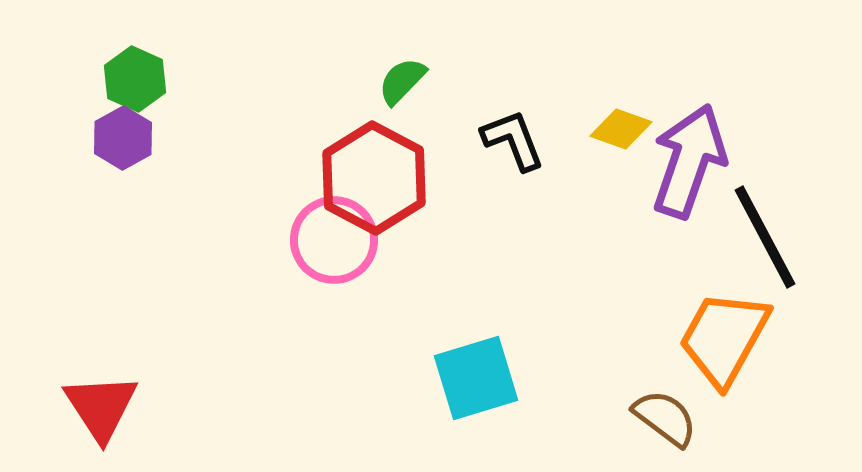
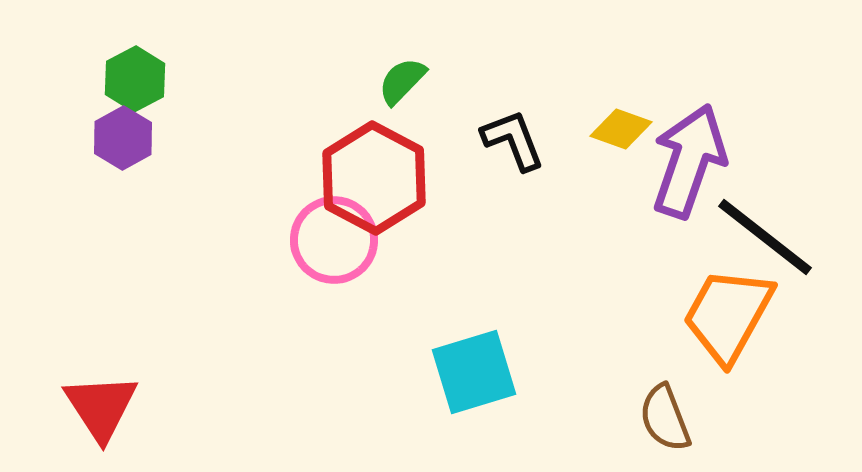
green hexagon: rotated 8 degrees clockwise
black line: rotated 24 degrees counterclockwise
orange trapezoid: moved 4 px right, 23 px up
cyan square: moved 2 px left, 6 px up
brown semicircle: rotated 148 degrees counterclockwise
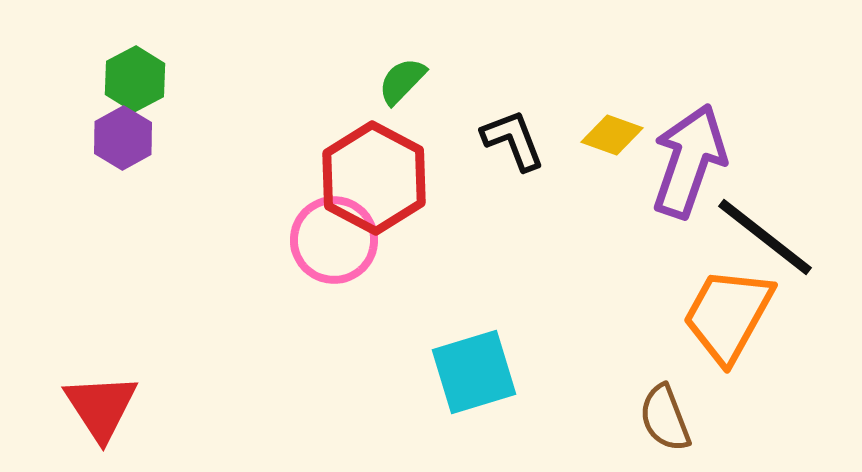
yellow diamond: moved 9 px left, 6 px down
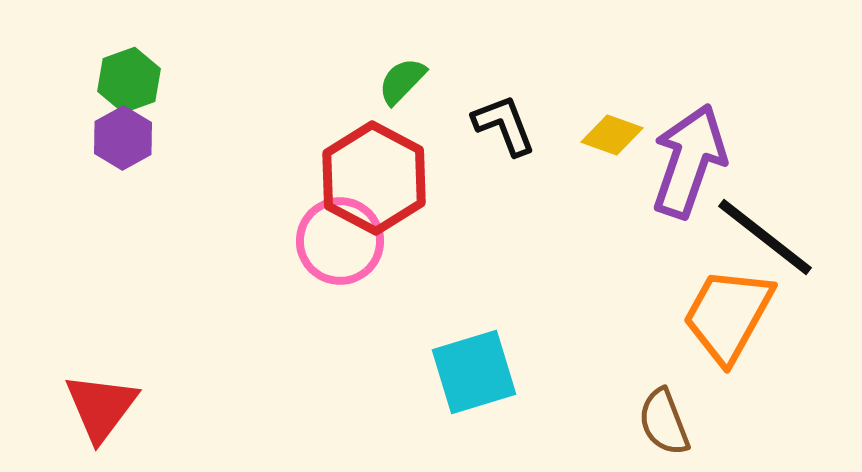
green hexagon: moved 6 px left, 1 px down; rotated 8 degrees clockwise
black L-shape: moved 9 px left, 15 px up
pink circle: moved 6 px right, 1 px down
red triangle: rotated 10 degrees clockwise
brown semicircle: moved 1 px left, 4 px down
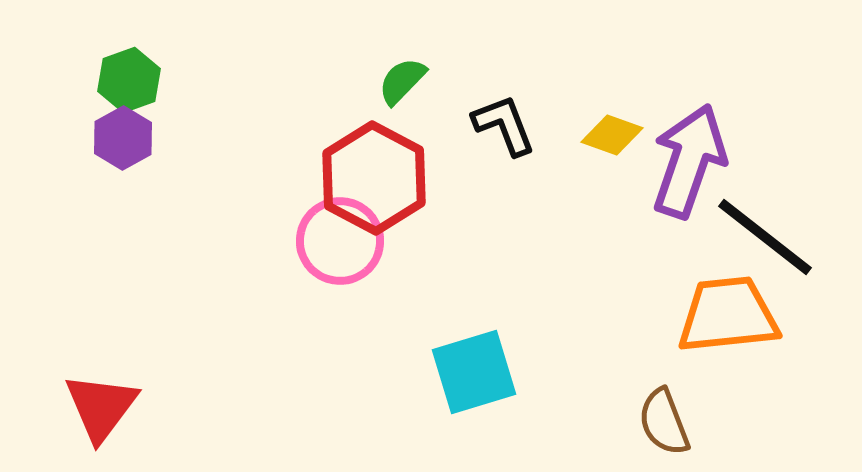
orange trapezoid: rotated 55 degrees clockwise
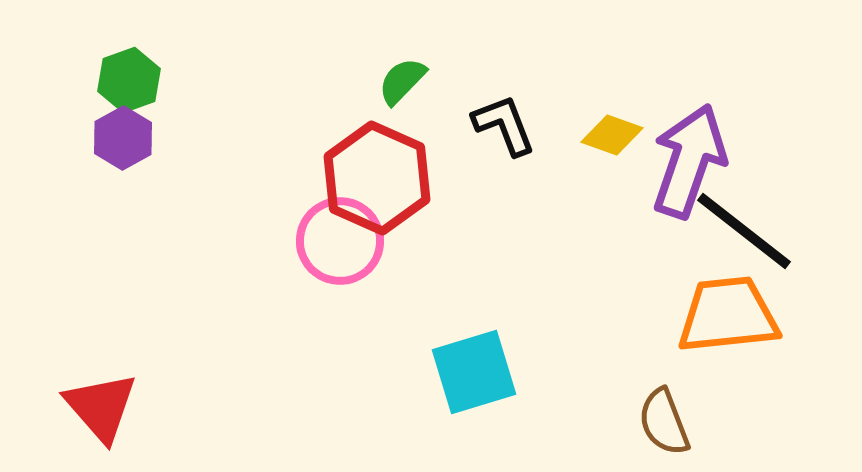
red hexagon: moved 3 px right; rotated 4 degrees counterclockwise
black line: moved 21 px left, 6 px up
red triangle: rotated 18 degrees counterclockwise
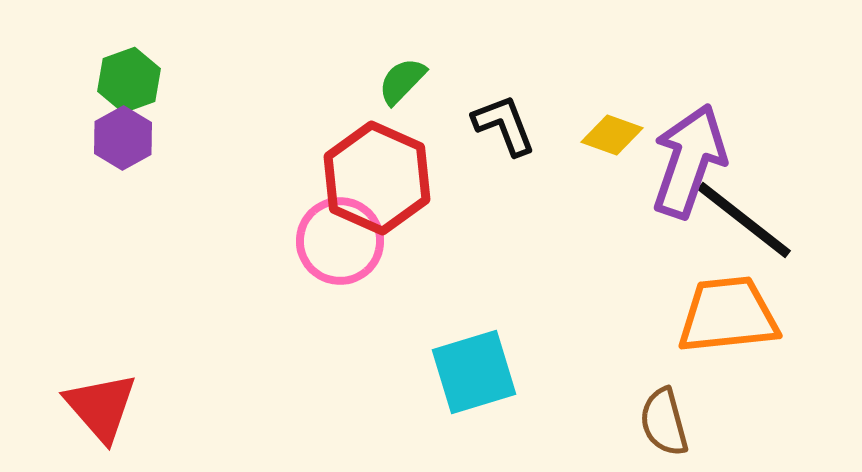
black line: moved 11 px up
brown semicircle: rotated 6 degrees clockwise
